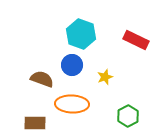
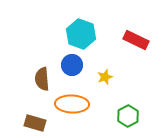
brown semicircle: rotated 115 degrees counterclockwise
brown rectangle: rotated 15 degrees clockwise
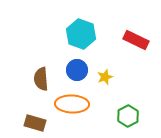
blue circle: moved 5 px right, 5 px down
brown semicircle: moved 1 px left
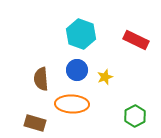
green hexagon: moved 7 px right
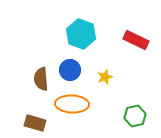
blue circle: moved 7 px left
green hexagon: rotated 15 degrees clockwise
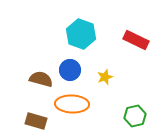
brown semicircle: rotated 110 degrees clockwise
brown rectangle: moved 1 px right, 2 px up
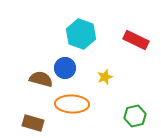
blue circle: moved 5 px left, 2 px up
brown rectangle: moved 3 px left, 2 px down
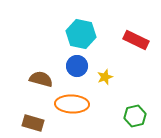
cyan hexagon: rotated 8 degrees counterclockwise
blue circle: moved 12 px right, 2 px up
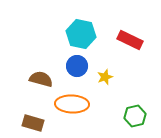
red rectangle: moved 6 px left
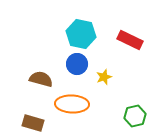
blue circle: moved 2 px up
yellow star: moved 1 px left
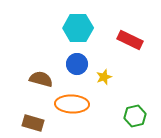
cyan hexagon: moved 3 px left, 6 px up; rotated 12 degrees counterclockwise
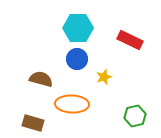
blue circle: moved 5 px up
